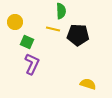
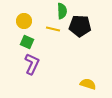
green semicircle: moved 1 px right
yellow circle: moved 9 px right, 1 px up
black pentagon: moved 2 px right, 9 px up
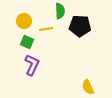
green semicircle: moved 2 px left
yellow line: moved 7 px left; rotated 24 degrees counterclockwise
purple L-shape: moved 1 px down
yellow semicircle: moved 3 px down; rotated 133 degrees counterclockwise
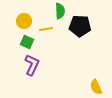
yellow semicircle: moved 8 px right
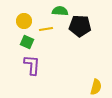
green semicircle: rotated 84 degrees counterclockwise
purple L-shape: rotated 20 degrees counterclockwise
yellow semicircle: rotated 140 degrees counterclockwise
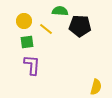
yellow line: rotated 48 degrees clockwise
green square: rotated 32 degrees counterclockwise
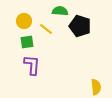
black pentagon: rotated 15 degrees clockwise
yellow semicircle: rotated 21 degrees counterclockwise
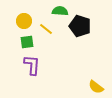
yellow semicircle: rotated 133 degrees clockwise
